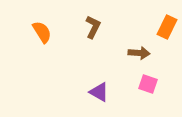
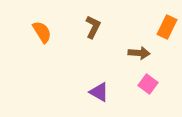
pink square: rotated 18 degrees clockwise
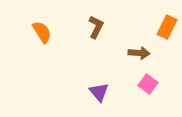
brown L-shape: moved 3 px right
purple triangle: rotated 20 degrees clockwise
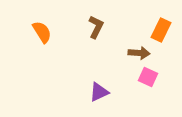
orange rectangle: moved 6 px left, 3 px down
pink square: moved 7 px up; rotated 12 degrees counterclockwise
purple triangle: rotated 45 degrees clockwise
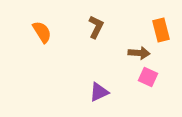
orange rectangle: rotated 40 degrees counterclockwise
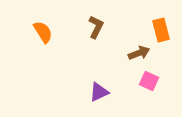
orange semicircle: moved 1 px right
brown arrow: rotated 25 degrees counterclockwise
pink square: moved 1 px right, 4 px down
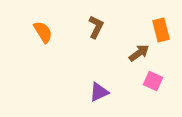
brown arrow: rotated 15 degrees counterclockwise
pink square: moved 4 px right
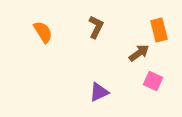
orange rectangle: moved 2 px left
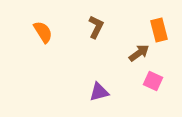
purple triangle: rotated 10 degrees clockwise
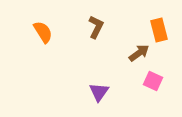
purple triangle: rotated 40 degrees counterclockwise
